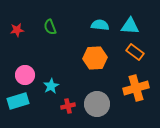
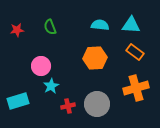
cyan triangle: moved 1 px right, 1 px up
pink circle: moved 16 px right, 9 px up
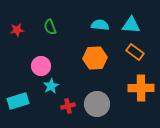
orange cross: moved 5 px right; rotated 15 degrees clockwise
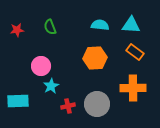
orange cross: moved 8 px left
cyan rectangle: rotated 15 degrees clockwise
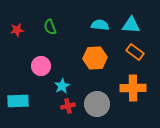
cyan star: moved 11 px right
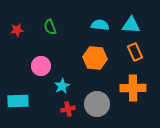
orange rectangle: rotated 30 degrees clockwise
orange hexagon: rotated 10 degrees clockwise
red cross: moved 3 px down
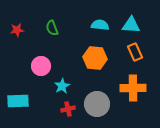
green semicircle: moved 2 px right, 1 px down
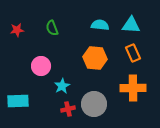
orange rectangle: moved 2 px left, 1 px down
gray circle: moved 3 px left
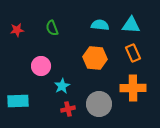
gray circle: moved 5 px right
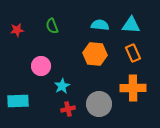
green semicircle: moved 2 px up
orange hexagon: moved 4 px up
